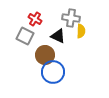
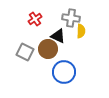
red cross: rotated 24 degrees clockwise
gray square: moved 16 px down
brown circle: moved 3 px right, 6 px up
blue circle: moved 11 px right
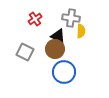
brown circle: moved 7 px right
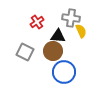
red cross: moved 2 px right, 3 px down
yellow semicircle: rotated 24 degrees counterclockwise
black triangle: rotated 21 degrees counterclockwise
brown circle: moved 2 px left, 2 px down
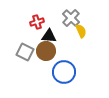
gray cross: rotated 36 degrees clockwise
red cross: rotated 16 degrees clockwise
black triangle: moved 9 px left
brown circle: moved 7 px left
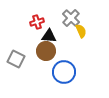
gray square: moved 9 px left, 7 px down
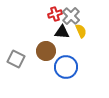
gray cross: moved 2 px up
red cross: moved 18 px right, 8 px up
black triangle: moved 13 px right, 4 px up
blue circle: moved 2 px right, 5 px up
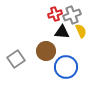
gray cross: moved 1 px right, 1 px up; rotated 24 degrees clockwise
gray square: rotated 30 degrees clockwise
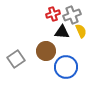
red cross: moved 2 px left
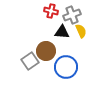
red cross: moved 2 px left, 3 px up; rotated 32 degrees clockwise
gray square: moved 14 px right, 2 px down
